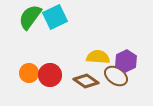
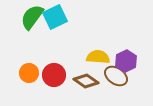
green semicircle: moved 2 px right
red circle: moved 4 px right
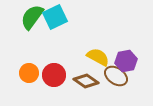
yellow semicircle: rotated 25 degrees clockwise
purple hexagon: rotated 15 degrees clockwise
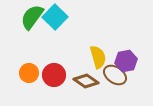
cyan square: rotated 20 degrees counterclockwise
yellow semicircle: rotated 45 degrees clockwise
brown ellipse: moved 1 px left, 1 px up
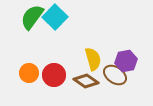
yellow semicircle: moved 5 px left, 2 px down
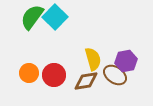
brown diamond: rotated 45 degrees counterclockwise
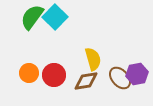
purple hexagon: moved 11 px right, 13 px down
brown ellipse: moved 5 px right, 3 px down; rotated 15 degrees clockwise
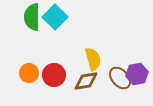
green semicircle: rotated 36 degrees counterclockwise
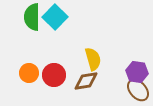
purple hexagon: moved 2 px up; rotated 20 degrees clockwise
brown ellipse: moved 18 px right, 12 px down
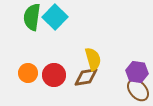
green semicircle: rotated 8 degrees clockwise
orange circle: moved 1 px left
brown diamond: moved 4 px up
